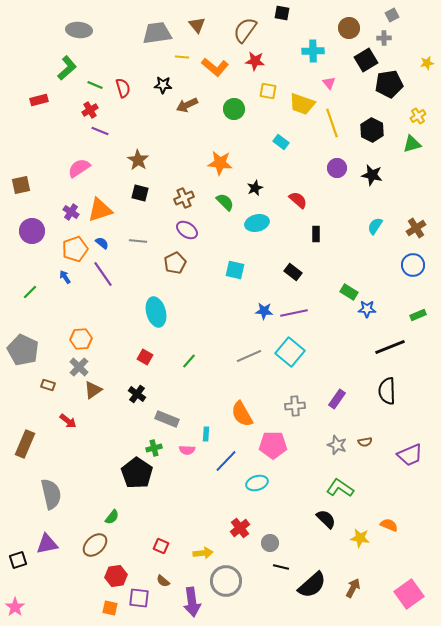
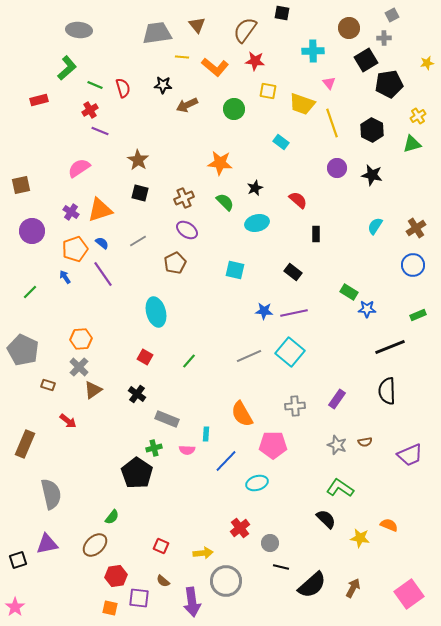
gray line at (138, 241): rotated 36 degrees counterclockwise
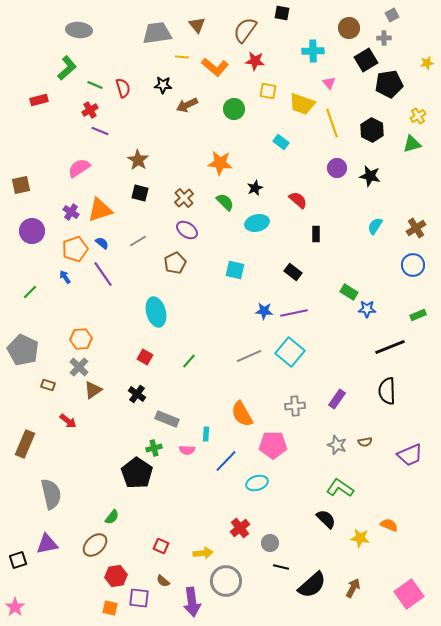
black star at (372, 175): moved 2 px left, 1 px down
brown cross at (184, 198): rotated 18 degrees counterclockwise
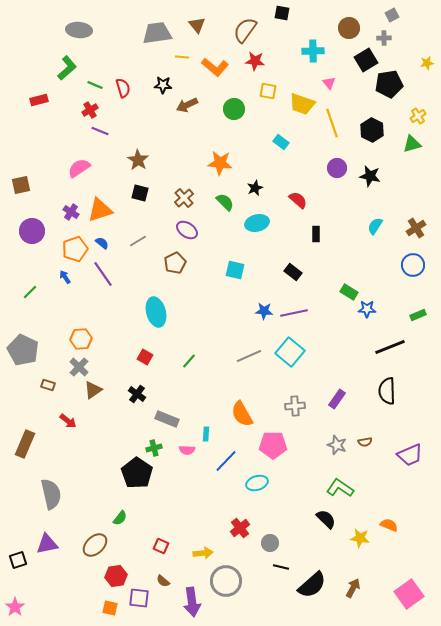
green semicircle at (112, 517): moved 8 px right, 1 px down
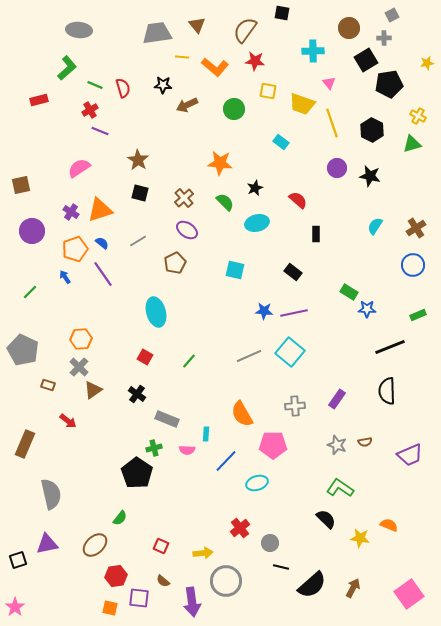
yellow cross at (418, 116): rotated 28 degrees counterclockwise
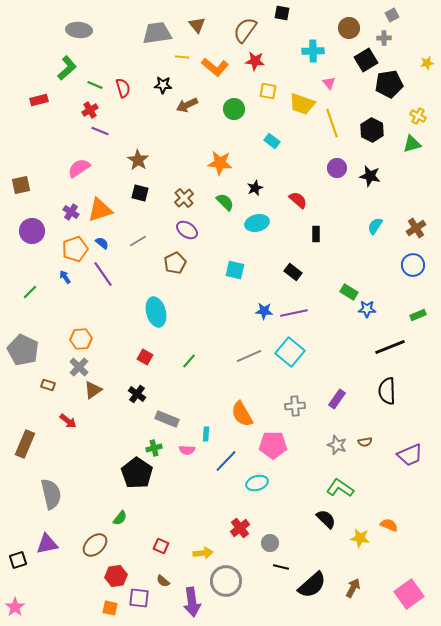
cyan rectangle at (281, 142): moved 9 px left, 1 px up
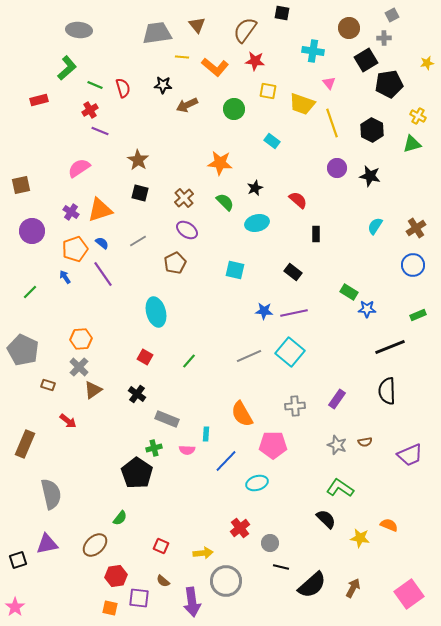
cyan cross at (313, 51): rotated 10 degrees clockwise
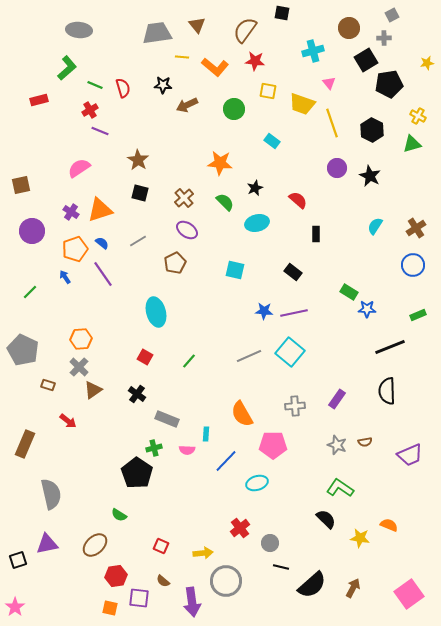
cyan cross at (313, 51): rotated 25 degrees counterclockwise
black star at (370, 176): rotated 15 degrees clockwise
green semicircle at (120, 518): moved 1 px left, 3 px up; rotated 84 degrees clockwise
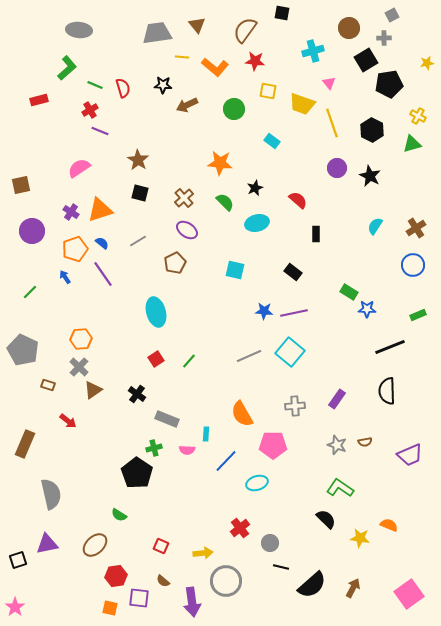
red square at (145, 357): moved 11 px right, 2 px down; rotated 28 degrees clockwise
